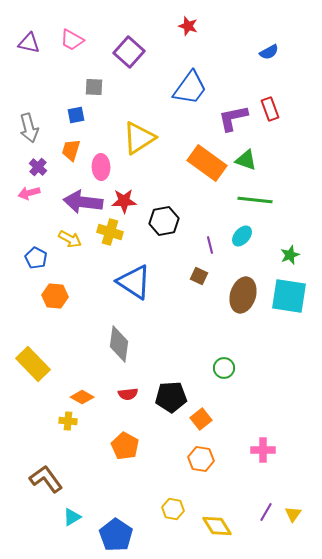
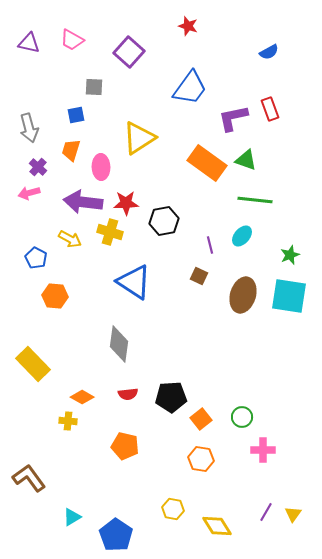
red star at (124, 201): moved 2 px right, 2 px down
green circle at (224, 368): moved 18 px right, 49 px down
orange pentagon at (125, 446): rotated 16 degrees counterclockwise
brown L-shape at (46, 479): moved 17 px left, 1 px up
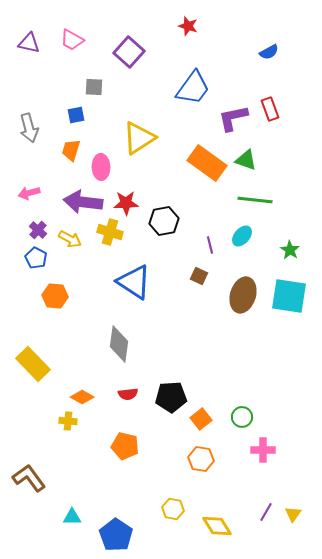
blue trapezoid at (190, 88): moved 3 px right
purple cross at (38, 167): moved 63 px down
green star at (290, 255): moved 5 px up; rotated 18 degrees counterclockwise
cyan triangle at (72, 517): rotated 30 degrees clockwise
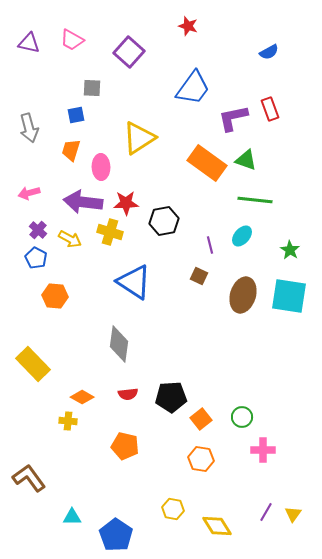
gray square at (94, 87): moved 2 px left, 1 px down
